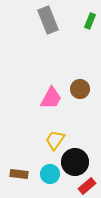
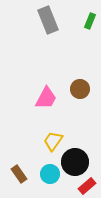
pink trapezoid: moved 5 px left
yellow trapezoid: moved 2 px left, 1 px down
brown rectangle: rotated 48 degrees clockwise
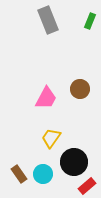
yellow trapezoid: moved 2 px left, 3 px up
black circle: moved 1 px left
cyan circle: moved 7 px left
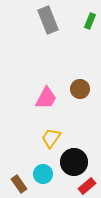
brown rectangle: moved 10 px down
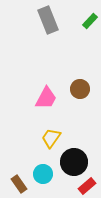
green rectangle: rotated 21 degrees clockwise
